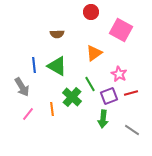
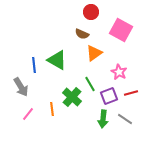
brown semicircle: moved 25 px right; rotated 24 degrees clockwise
green triangle: moved 6 px up
pink star: moved 2 px up
gray arrow: moved 1 px left
gray line: moved 7 px left, 11 px up
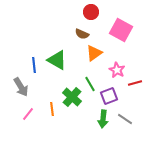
pink star: moved 2 px left, 2 px up
red line: moved 4 px right, 10 px up
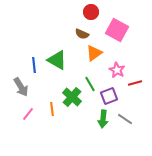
pink square: moved 4 px left
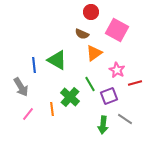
green cross: moved 2 px left
green arrow: moved 6 px down
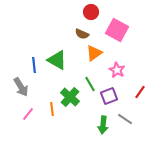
red line: moved 5 px right, 9 px down; rotated 40 degrees counterclockwise
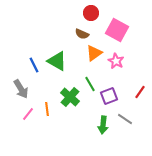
red circle: moved 1 px down
green triangle: moved 1 px down
blue line: rotated 21 degrees counterclockwise
pink star: moved 1 px left, 9 px up
gray arrow: moved 2 px down
orange line: moved 5 px left
